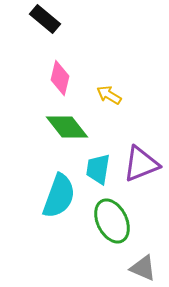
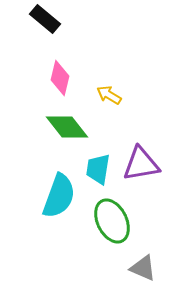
purple triangle: rotated 12 degrees clockwise
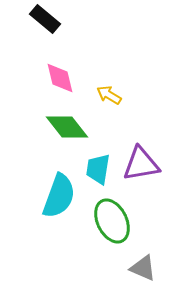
pink diamond: rotated 28 degrees counterclockwise
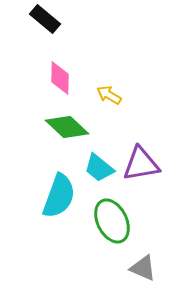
pink diamond: rotated 16 degrees clockwise
green diamond: rotated 9 degrees counterclockwise
cyan trapezoid: moved 1 px right, 1 px up; rotated 60 degrees counterclockwise
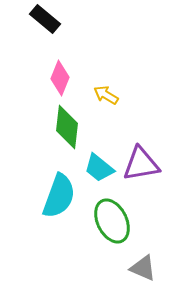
pink diamond: rotated 20 degrees clockwise
yellow arrow: moved 3 px left
green diamond: rotated 54 degrees clockwise
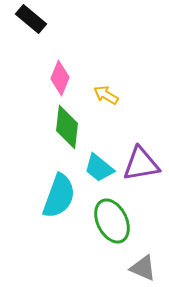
black rectangle: moved 14 px left
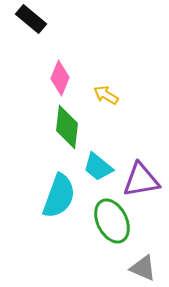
purple triangle: moved 16 px down
cyan trapezoid: moved 1 px left, 1 px up
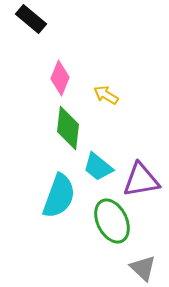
green diamond: moved 1 px right, 1 px down
gray triangle: rotated 20 degrees clockwise
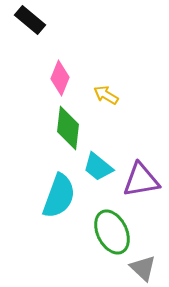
black rectangle: moved 1 px left, 1 px down
green ellipse: moved 11 px down
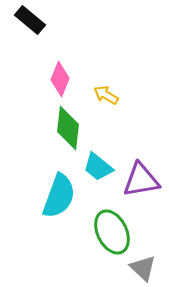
pink diamond: moved 1 px down
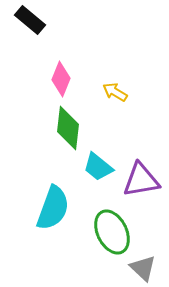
pink diamond: moved 1 px right
yellow arrow: moved 9 px right, 3 px up
cyan semicircle: moved 6 px left, 12 px down
